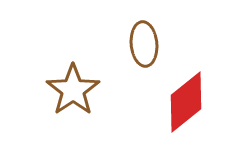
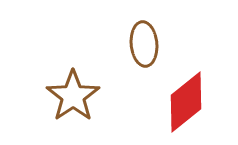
brown star: moved 6 px down
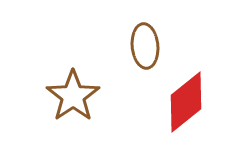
brown ellipse: moved 1 px right, 2 px down
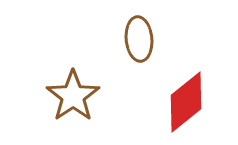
brown ellipse: moved 6 px left, 7 px up
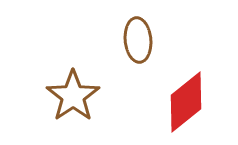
brown ellipse: moved 1 px left, 1 px down
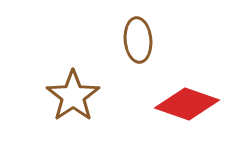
red diamond: moved 1 px right, 2 px down; rotated 58 degrees clockwise
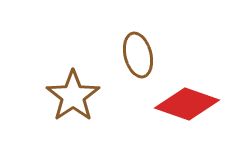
brown ellipse: moved 15 px down; rotated 9 degrees counterclockwise
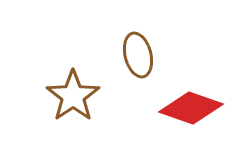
red diamond: moved 4 px right, 4 px down
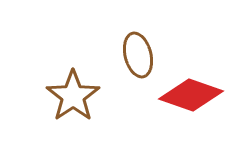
red diamond: moved 13 px up
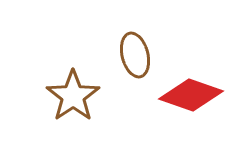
brown ellipse: moved 3 px left
